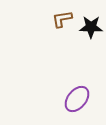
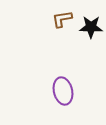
purple ellipse: moved 14 px left, 8 px up; rotated 52 degrees counterclockwise
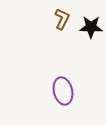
brown L-shape: rotated 125 degrees clockwise
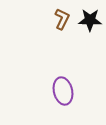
black star: moved 1 px left, 7 px up
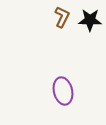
brown L-shape: moved 2 px up
